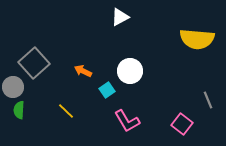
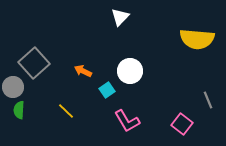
white triangle: rotated 18 degrees counterclockwise
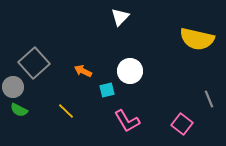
yellow semicircle: rotated 8 degrees clockwise
cyan square: rotated 21 degrees clockwise
gray line: moved 1 px right, 1 px up
green semicircle: rotated 66 degrees counterclockwise
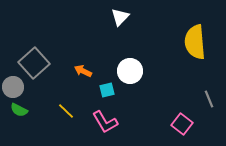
yellow semicircle: moved 2 px left, 3 px down; rotated 72 degrees clockwise
pink L-shape: moved 22 px left, 1 px down
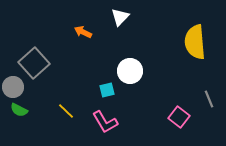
orange arrow: moved 39 px up
pink square: moved 3 px left, 7 px up
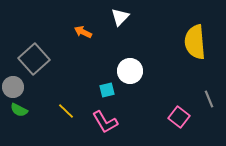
gray square: moved 4 px up
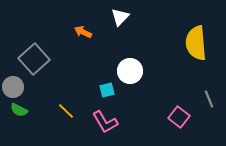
yellow semicircle: moved 1 px right, 1 px down
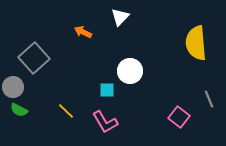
gray square: moved 1 px up
cyan square: rotated 14 degrees clockwise
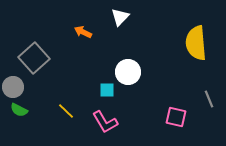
white circle: moved 2 px left, 1 px down
pink square: moved 3 px left; rotated 25 degrees counterclockwise
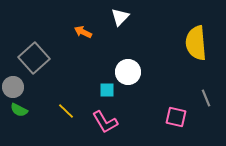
gray line: moved 3 px left, 1 px up
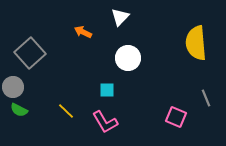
gray square: moved 4 px left, 5 px up
white circle: moved 14 px up
pink square: rotated 10 degrees clockwise
